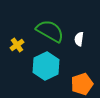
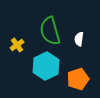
green semicircle: rotated 136 degrees counterclockwise
orange pentagon: moved 4 px left, 5 px up
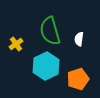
yellow cross: moved 1 px left, 1 px up
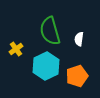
yellow cross: moved 5 px down
orange pentagon: moved 1 px left, 3 px up
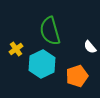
white semicircle: moved 11 px right, 8 px down; rotated 48 degrees counterclockwise
cyan hexagon: moved 4 px left, 2 px up
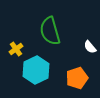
cyan hexagon: moved 6 px left, 6 px down
orange pentagon: moved 2 px down
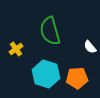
cyan hexagon: moved 10 px right, 4 px down; rotated 16 degrees counterclockwise
orange pentagon: rotated 15 degrees clockwise
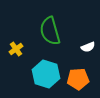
white semicircle: moved 2 px left; rotated 72 degrees counterclockwise
orange pentagon: moved 1 px right, 1 px down
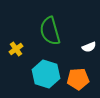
white semicircle: moved 1 px right
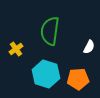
green semicircle: rotated 24 degrees clockwise
white semicircle: rotated 40 degrees counterclockwise
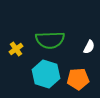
green semicircle: moved 9 px down; rotated 100 degrees counterclockwise
